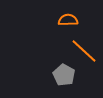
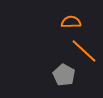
orange semicircle: moved 3 px right, 2 px down
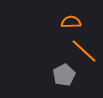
gray pentagon: rotated 15 degrees clockwise
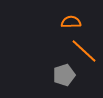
gray pentagon: rotated 10 degrees clockwise
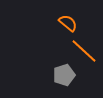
orange semicircle: moved 3 px left, 1 px down; rotated 42 degrees clockwise
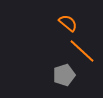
orange line: moved 2 px left
